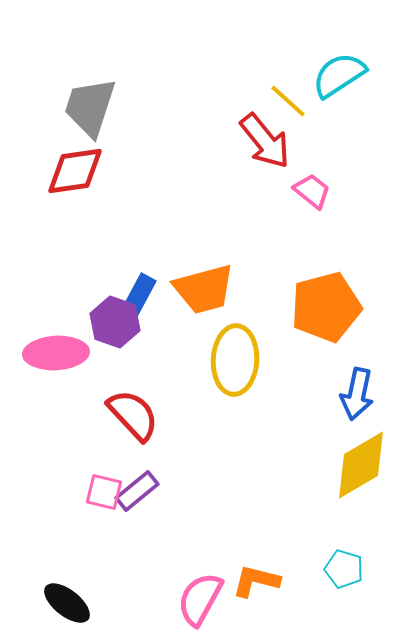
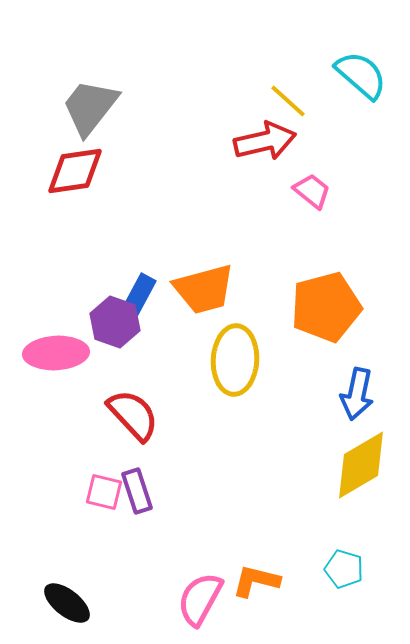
cyan semicircle: moved 22 px right; rotated 74 degrees clockwise
gray trapezoid: rotated 20 degrees clockwise
red arrow: rotated 64 degrees counterclockwise
purple rectangle: rotated 69 degrees counterclockwise
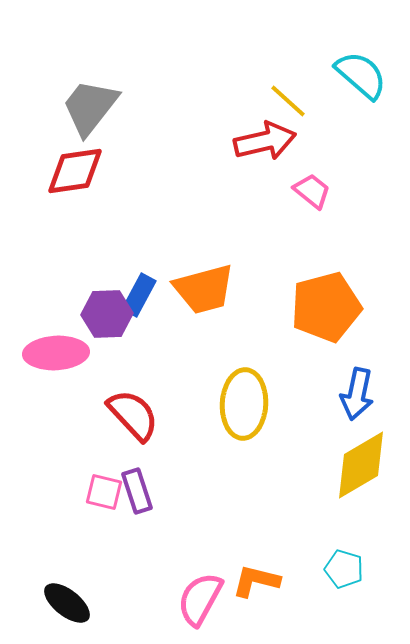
purple hexagon: moved 8 px left, 8 px up; rotated 21 degrees counterclockwise
yellow ellipse: moved 9 px right, 44 px down
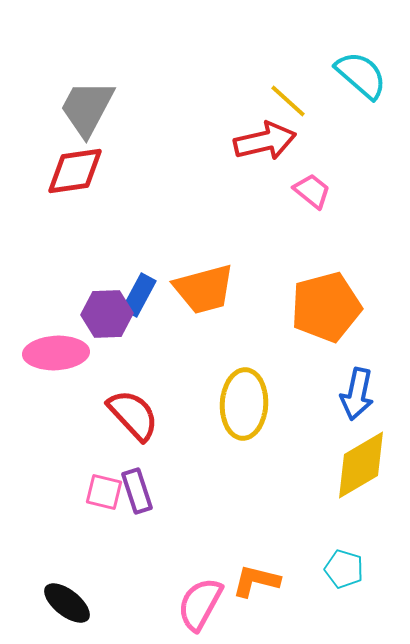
gray trapezoid: moved 3 px left, 1 px down; rotated 10 degrees counterclockwise
pink semicircle: moved 5 px down
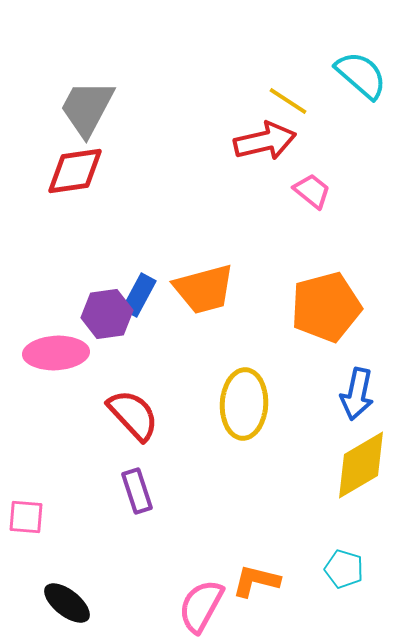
yellow line: rotated 9 degrees counterclockwise
purple hexagon: rotated 6 degrees counterclockwise
pink square: moved 78 px left, 25 px down; rotated 9 degrees counterclockwise
pink semicircle: moved 1 px right, 2 px down
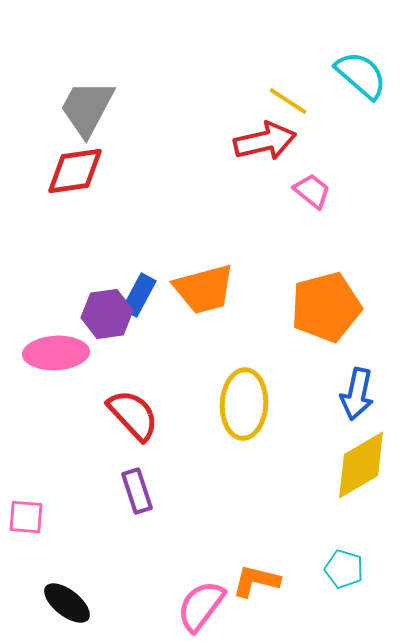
pink semicircle: rotated 8 degrees clockwise
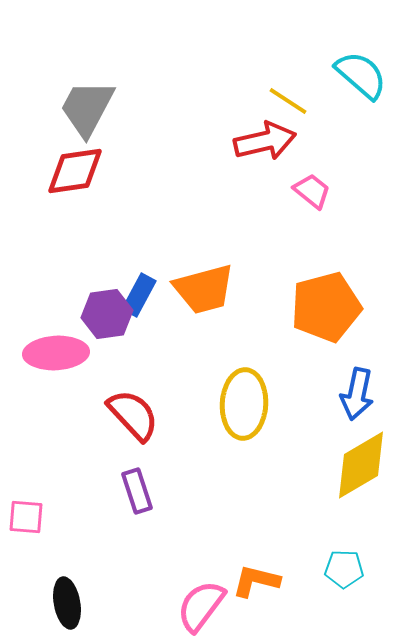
cyan pentagon: rotated 15 degrees counterclockwise
black ellipse: rotated 42 degrees clockwise
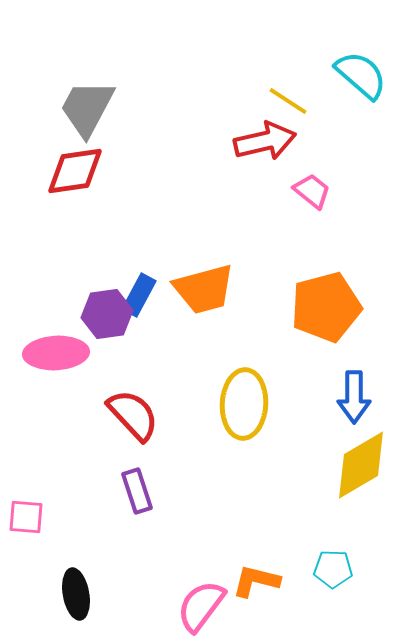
blue arrow: moved 3 px left, 3 px down; rotated 12 degrees counterclockwise
cyan pentagon: moved 11 px left
black ellipse: moved 9 px right, 9 px up
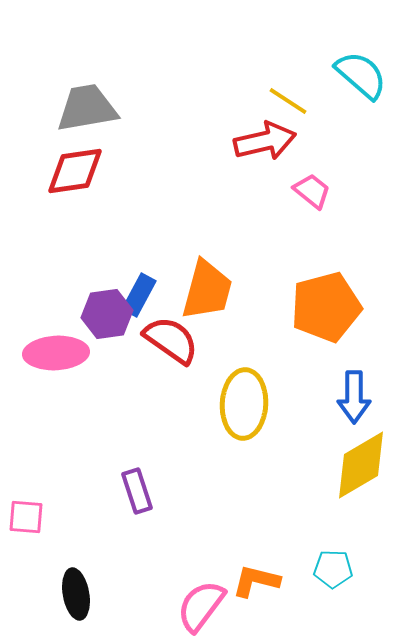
gray trapezoid: rotated 52 degrees clockwise
orange trapezoid: moved 3 px right, 1 px down; rotated 60 degrees counterclockwise
red semicircle: moved 38 px right, 75 px up; rotated 12 degrees counterclockwise
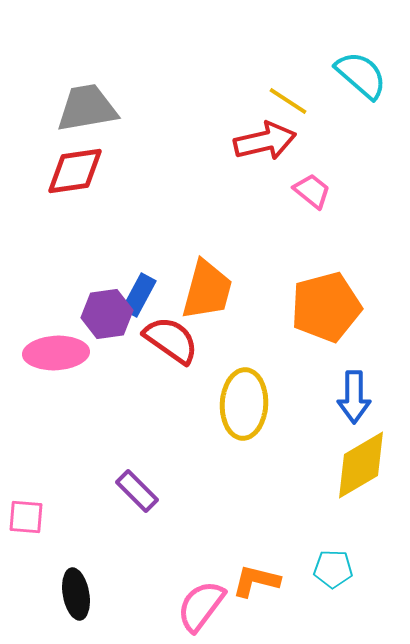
purple rectangle: rotated 27 degrees counterclockwise
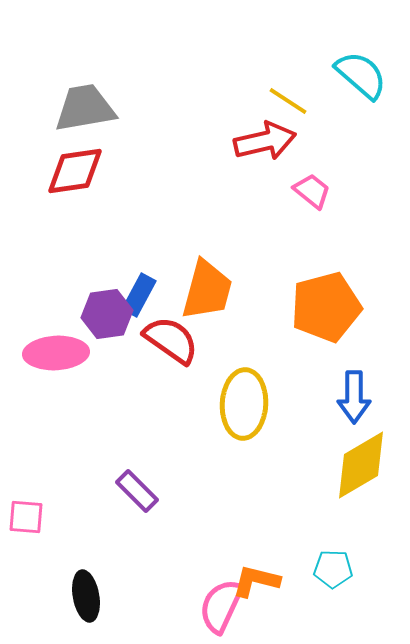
gray trapezoid: moved 2 px left
black ellipse: moved 10 px right, 2 px down
pink semicircle: moved 20 px right; rotated 12 degrees counterclockwise
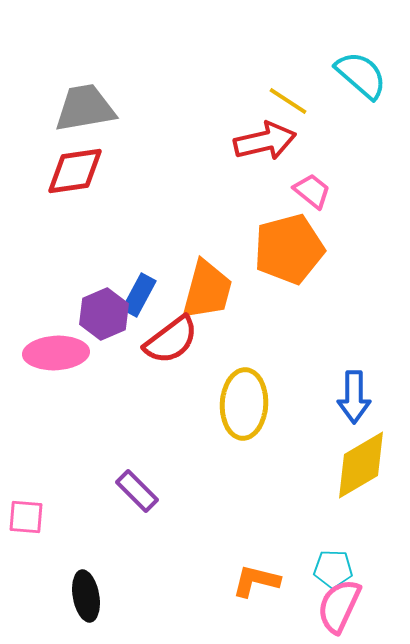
orange pentagon: moved 37 px left, 58 px up
purple hexagon: moved 3 px left; rotated 15 degrees counterclockwise
red semicircle: rotated 108 degrees clockwise
pink semicircle: moved 118 px right
